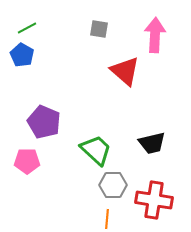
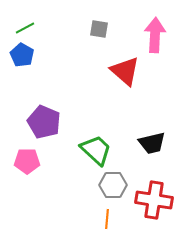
green line: moved 2 px left
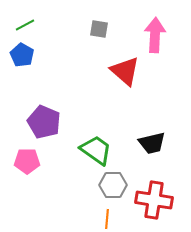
green line: moved 3 px up
green trapezoid: rotated 8 degrees counterclockwise
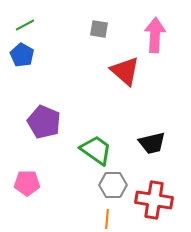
pink pentagon: moved 22 px down
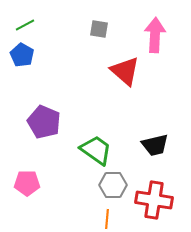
black trapezoid: moved 3 px right, 2 px down
